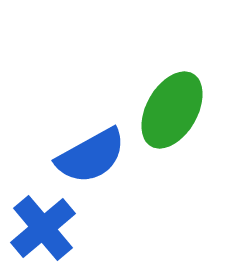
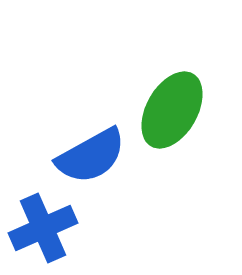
blue cross: rotated 16 degrees clockwise
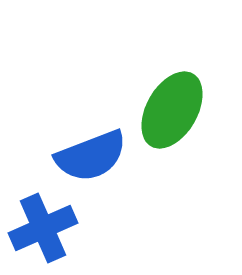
blue semicircle: rotated 8 degrees clockwise
